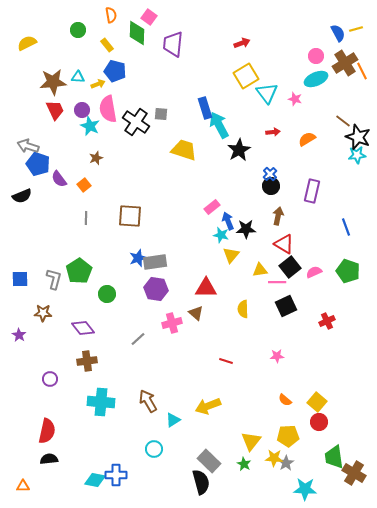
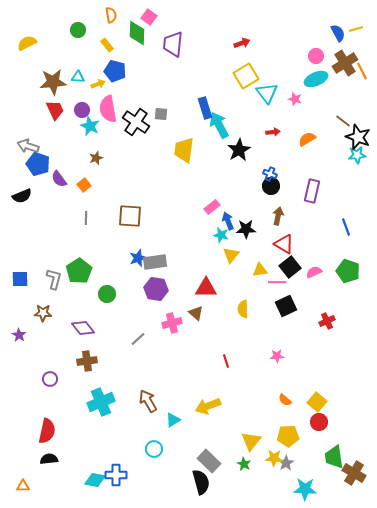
yellow trapezoid at (184, 150): rotated 100 degrees counterclockwise
blue cross at (270, 174): rotated 24 degrees counterclockwise
red line at (226, 361): rotated 56 degrees clockwise
cyan cross at (101, 402): rotated 28 degrees counterclockwise
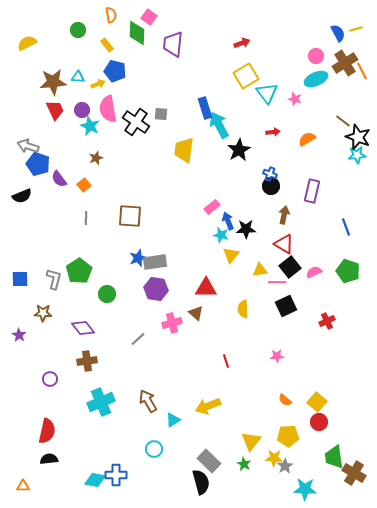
brown arrow at (278, 216): moved 6 px right, 1 px up
gray star at (286, 463): moved 1 px left, 3 px down
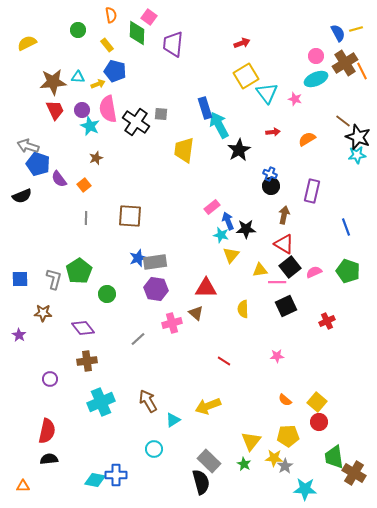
red line at (226, 361): moved 2 px left; rotated 40 degrees counterclockwise
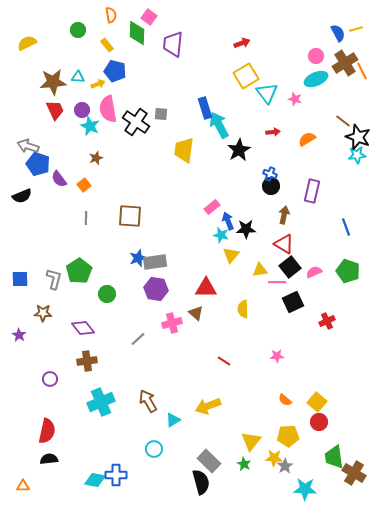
black square at (286, 306): moved 7 px right, 4 px up
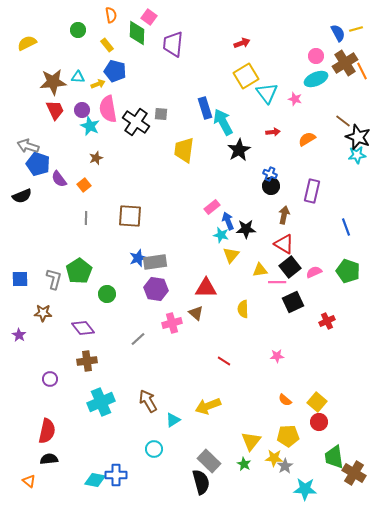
cyan arrow at (219, 125): moved 4 px right, 3 px up
orange triangle at (23, 486): moved 6 px right, 5 px up; rotated 40 degrees clockwise
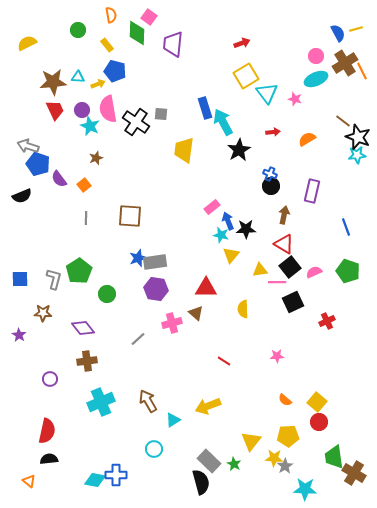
green star at (244, 464): moved 10 px left
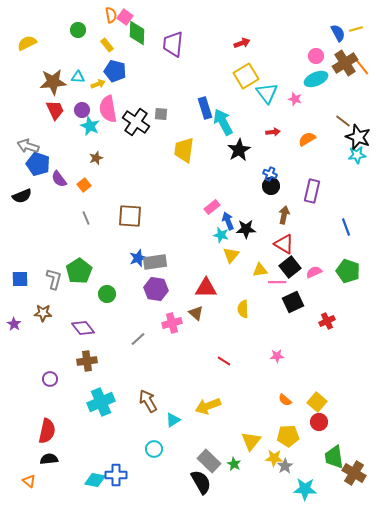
pink square at (149, 17): moved 24 px left
orange line at (362, 71): moved 4 px up; rotated 12 degrees counterclockwise
gray line at (86, 218): rotated 24 degrees counterclockwise
purple star at (19, 335): moved 5 px left, 11 px up
black semicircle at (201, 482): rotated 15 degrees counterclockwise
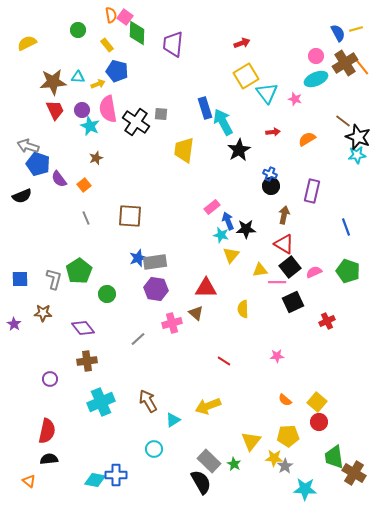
blue pentagon at (115, 71): moved 2 px right
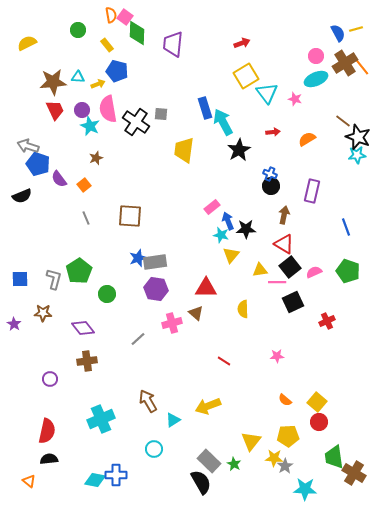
cyan cross at (101, 402): moved 17 px down
